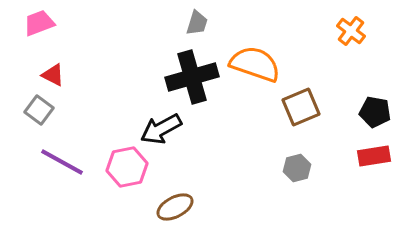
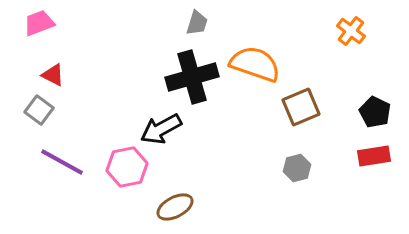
black pentagon: rotated 16 degrees clockwise
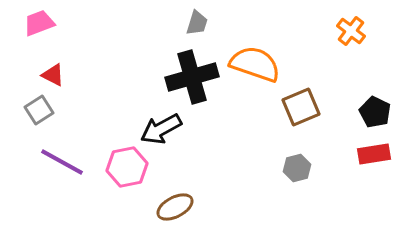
gray square: rotated 20 degrees clockwise
red rectangle: moved 2 px up
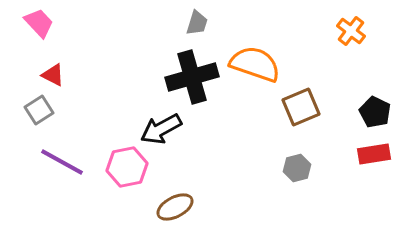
pink trapezoid: rotated 68 degrees clockwise
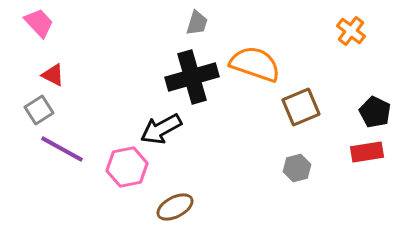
red rectangle: moved 7 px left, 2 px up
purple line: moved 13 px up
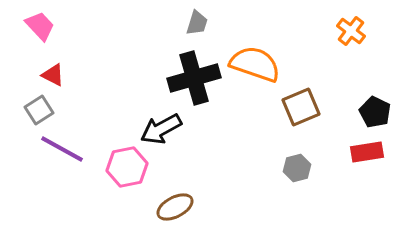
pink trapezoid: moved 1 px right, 3 px down
black cross: moved 2 px right, 1 px down
